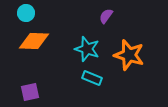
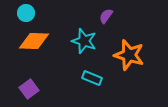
cyan star: moved 3 px left, 8 px up
purple square: moved 1 px left, 3 px up; rotated 24 degrees counterclockwise
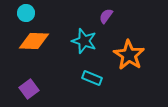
orange star: rotated 16 degrees clockwise
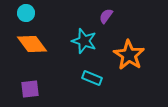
orange diamond: moved 2 px left, 3 px down; rotated 52 degrees clockwise
purple square: moved 1 px right; rotated 30 degrees clockwise
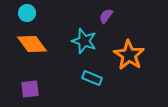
cyan circle: moved 1 px right
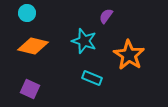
orange diamond: moved 1 px right, 2 px down; rotated 40 degrees counterclockwise
purple square: rotated 30 degrees clockwise
